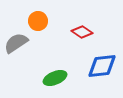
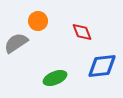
red diamond: rotated 35 degrees clockwise
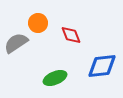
orange circle: moved 2 px down
red diamond: moved 11 px left, 3 px down
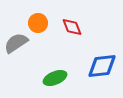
red diamond: moved 1 px right, 8 px up
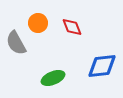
gray semicircle: rotated 85 degrees counterclockwise
green ellipse: moved 2 px left
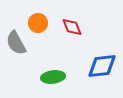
green ellipse: moved 1 px up; rotated 15 degrees clockwise
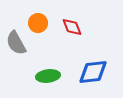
blue diamond: moved 9 px left, 6 px down
green ellipse: moved 5 px left, 1 px up
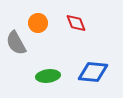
red diamond: moved 4 px right, 4 px up
blue diamond: rotated 12 degrees clockwise
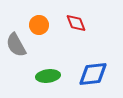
orange circle: moved 1 px right, 2 px down
gray semicircle: moved 2 px down
blue diamond: moved 2 px down; rotated 12 degrees counterclockwise
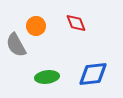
orange circle: moved 3 px left, 1 px down
green ellipse: moved 1 px left, 1 px down
